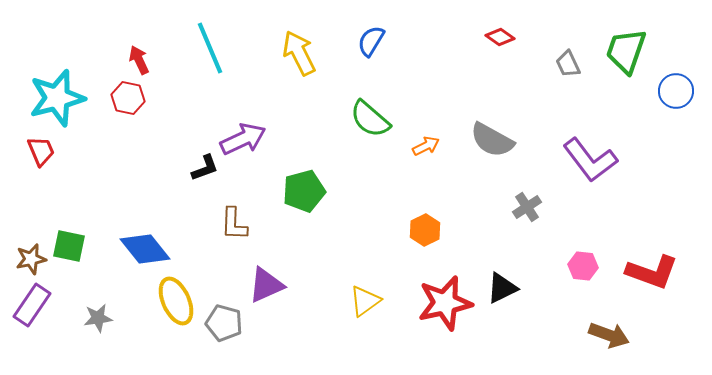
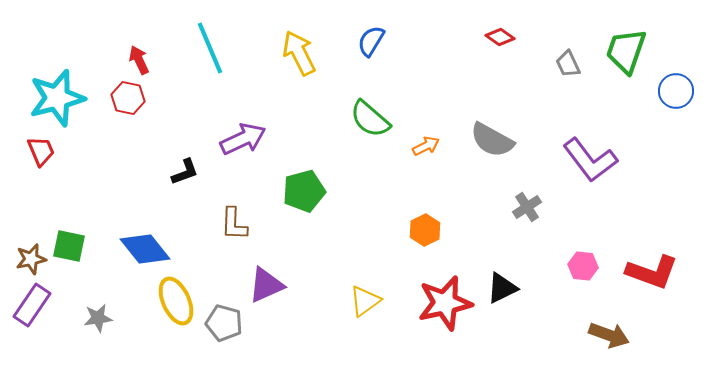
black L-shape: moved 20 px left, 4 px down
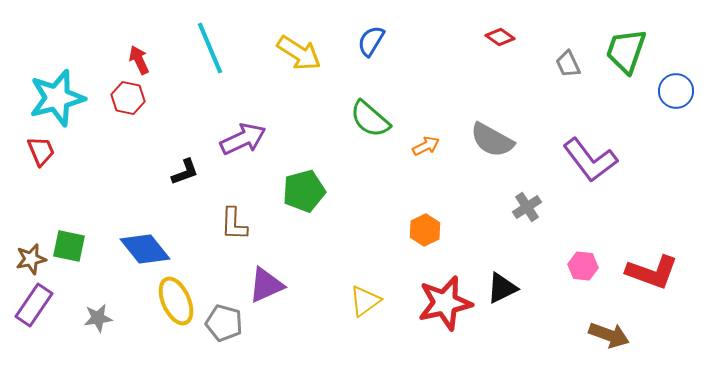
yellow arrow: rotated 150 degrees clockwise
purple rectangle: moved 2 px right
